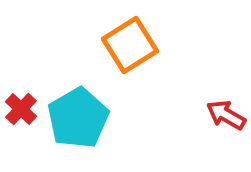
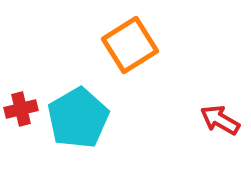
red cross: rotated 32 degrees clockwise
red arrow: moved 6 px left, 5 px down
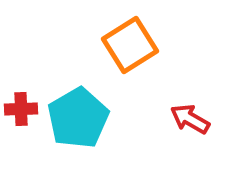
red cross: rotated 12 degrees clockwise
red arrow: moved 30 px left, 1 px up
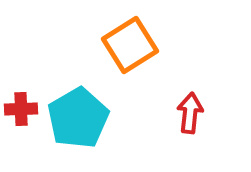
red arrow: moved 6 px up; rotated 66 degrees clockwise
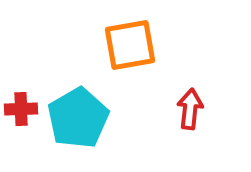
orange square: rotated 22 degrees clockwise
red arrow: moved 4 px up
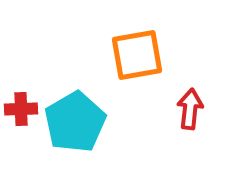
orange square: moved 7 px right, 10 px down
cyan pentagon: moved 3 px left, 4 px down
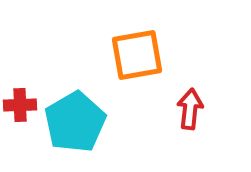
red cross: moved 1 px left, 4 px up
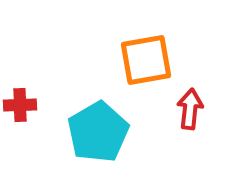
orange square: moved 9 px right, 5 px down
cyan pentagon: moved 23 px right, 10 px down
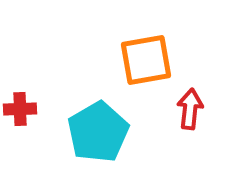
red cross: moved 4 px down
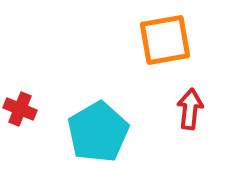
orange square: moved 19 px right, 20 px up
red cross: rotated 24 degrees clockwise
